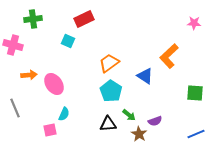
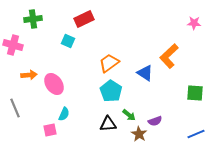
blue triangle: moved 3 px up
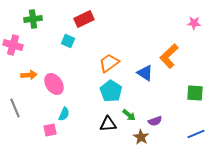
brown star: moved 2 px right, 3 px down
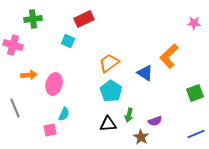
pink ellipse: rotated 50 degrees clockwise
green square: rotated 24 degrees counterclockwise
green arrow: rotated 64 degrees clockwise
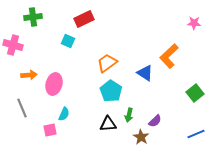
green cross: moved 2 px up
orange trapezoid: moved 2 px left
green square: rotated 18 degrees counterclockwise
gray line: moved 7 px right
purple semicircle: rotated 24 degrees counterclockwise
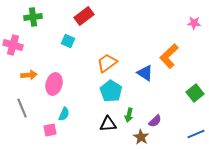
red rectangle: moved 3 px up; rotated 12 degrees counterclockwise
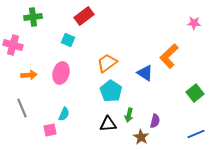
cyan square: moved 1 px up
pink ellipse: moved 7 px right, 11 px up
purple semicircle: rotated 32 degrees counterclockwise
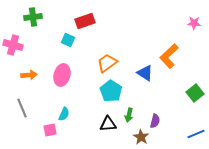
red rectangle: moved 1 px right, 5 px down; rotated 18 degrees clockwise
pink ellipse: moved 1 px right, 2 px down
